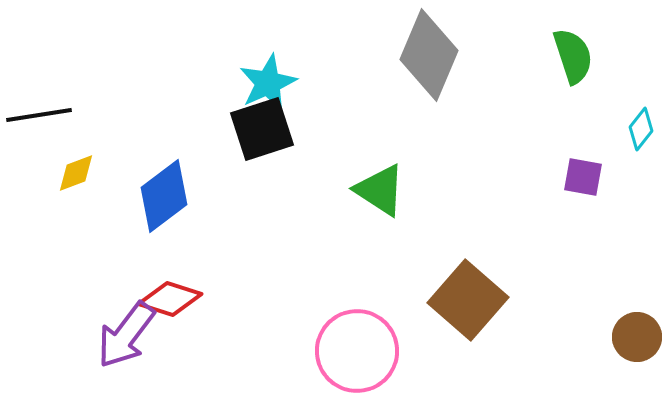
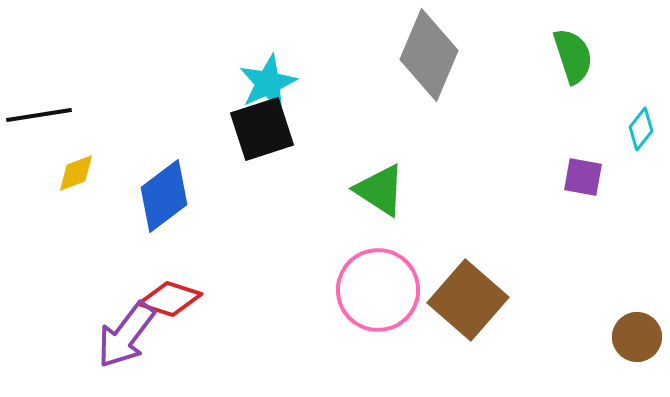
pink circle: moved 21 px right, 61 px up
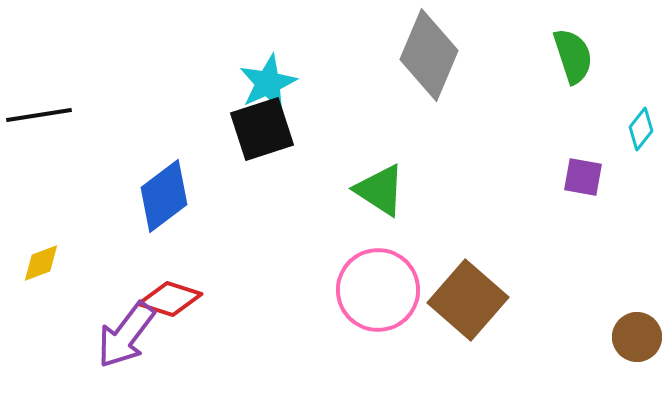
yellow diamond: moved 35 px left, 90 px down
